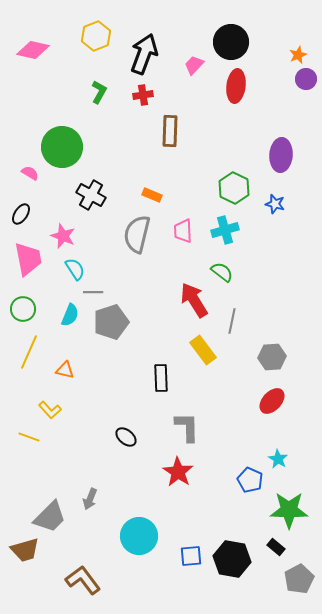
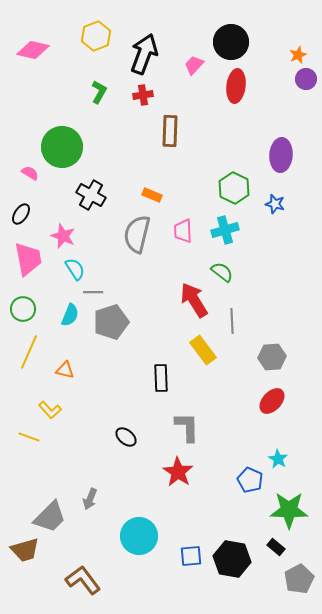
gray line at (232, 321): rotated 15 degrees counterclockwise
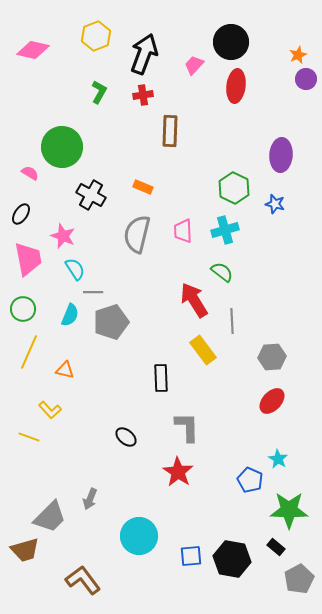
orange rectangle at (152, 195): moved 9 px left, 8 px up
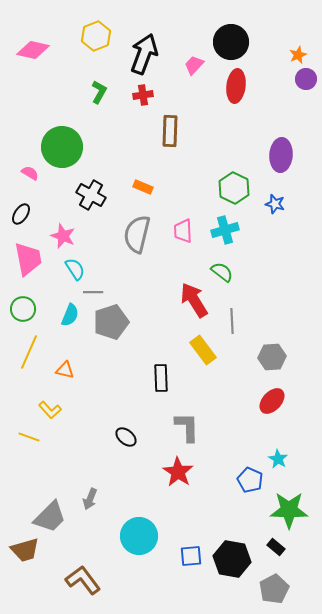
gray pentagon at (299, 579): moved 25 px left, 10 px down
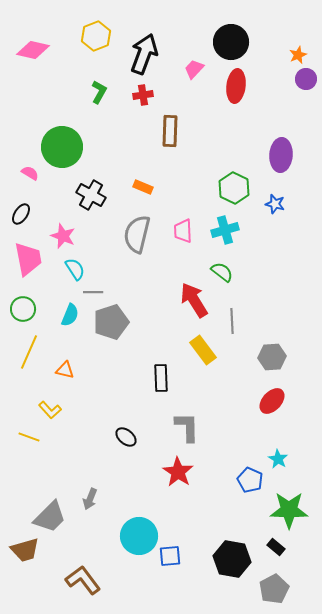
pink trapezoid at (194, 65): moved 4 px down
blue square at (191, 556): moved 21 px left
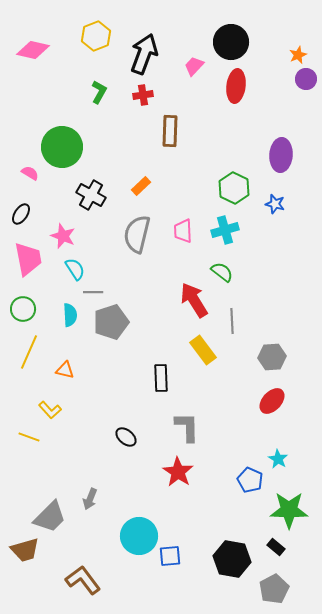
pink trapezoid at (194, 69): moved 3 px up
orange rectangle at (143, 187): moved 2 px left, 1 px up; rotated 66 degrees counterclockwise
cyan semicircle at (70, 315): rotated 25 degrees counterclockwise
